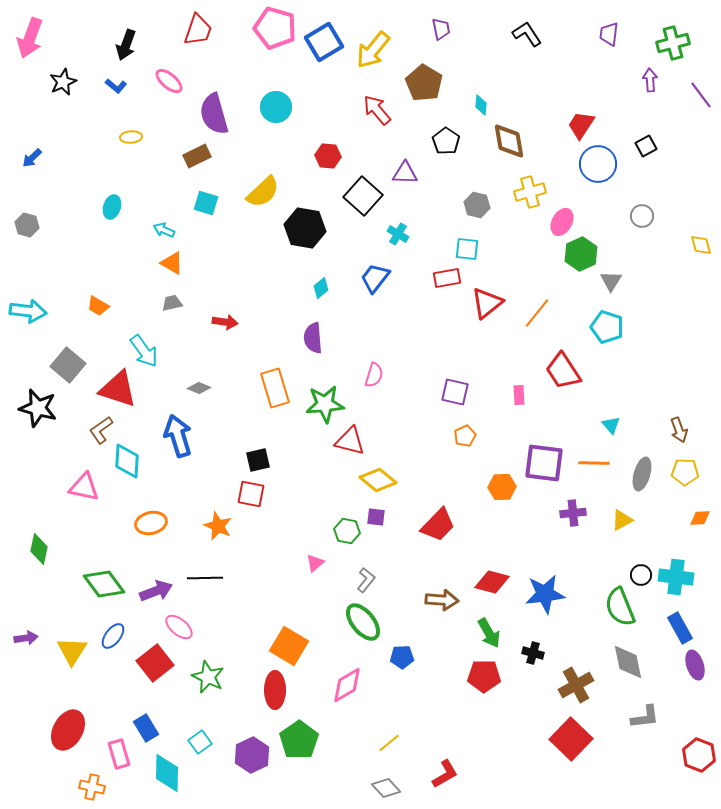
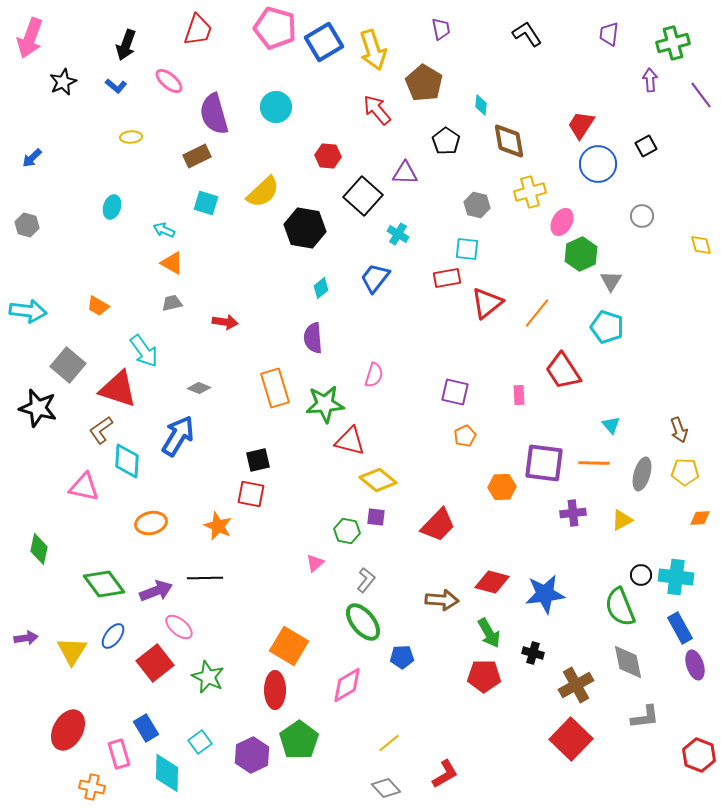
yellow arrow at (373, 50): rotated 57 degrees counterclockwise
blue arrow at (178, 436): rotated 48 degrees clockwise
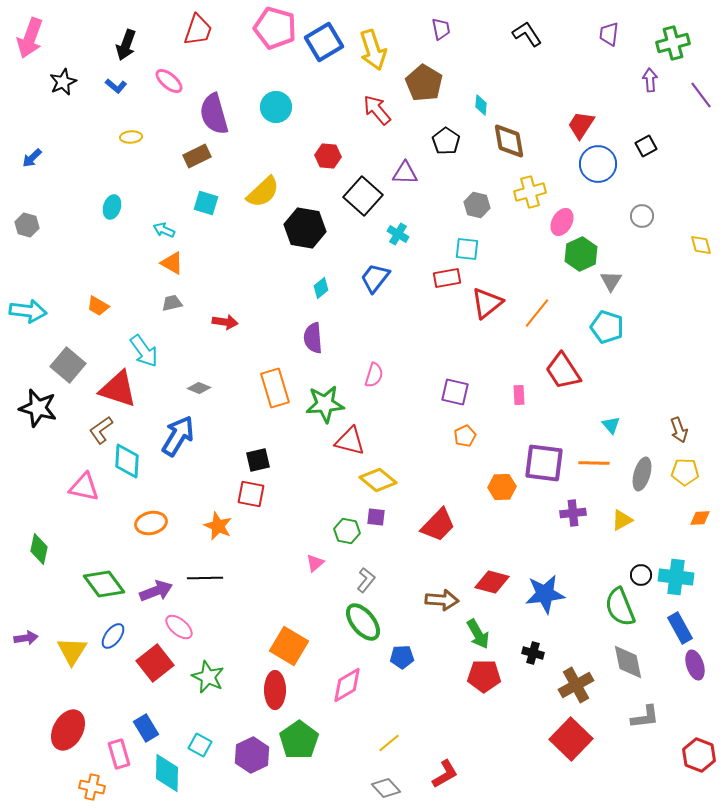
green arrow at (489, 633): moved 11 px left, 1 px down
cyan square at (200, 742): moved 3 px down; rotated 25 degrees counterclockwise
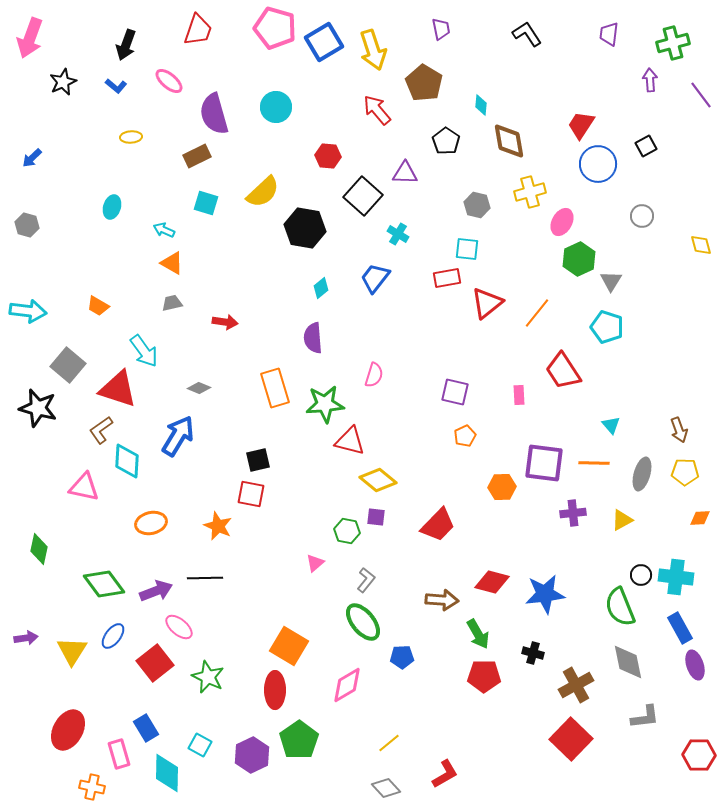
green hexagon at (581, 254): moved 2 px left, 5 px down
red hexagon at (699, 755): rotated 20 degrees counterclockwise
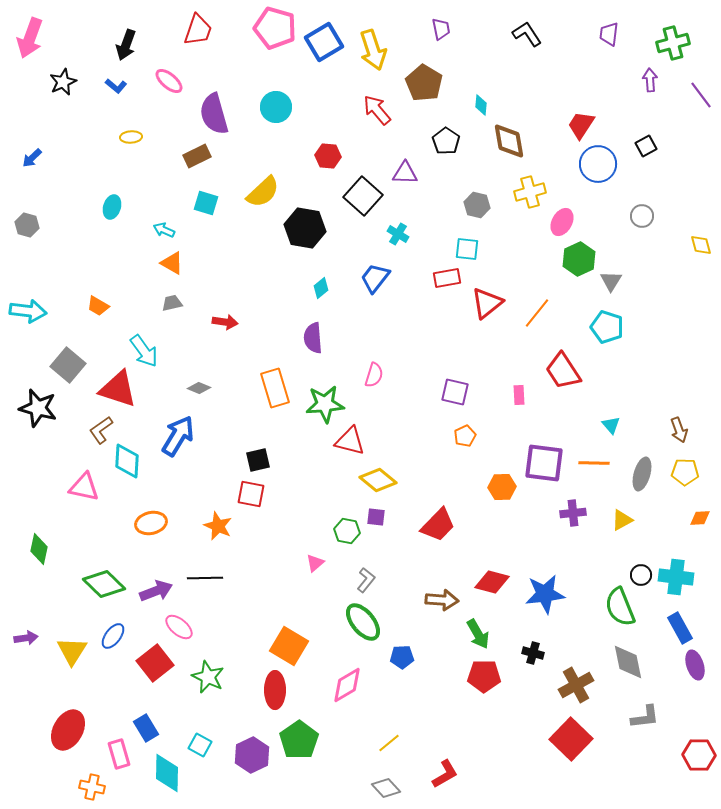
green diamond at (104, 584): rotated 9 degrees counterclockwise
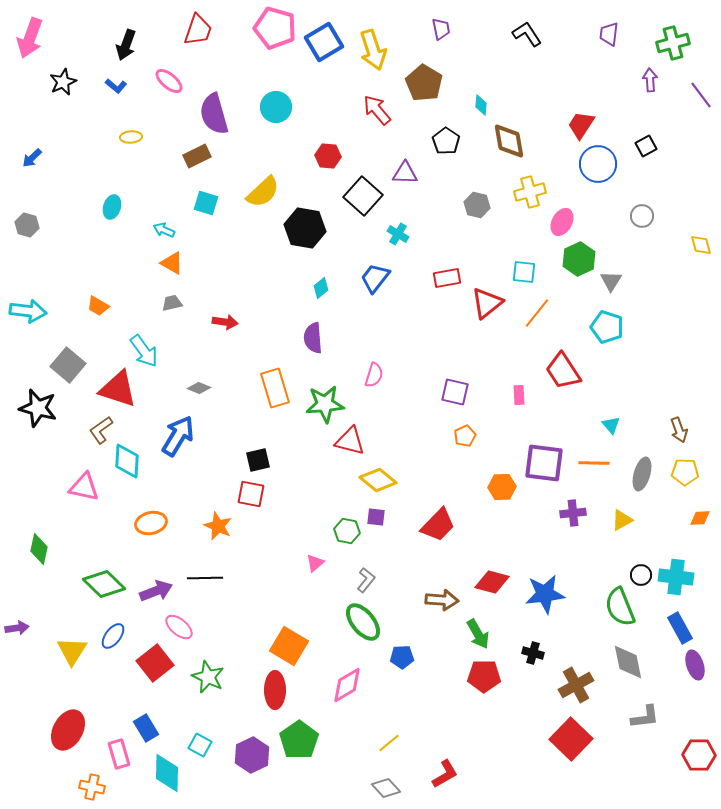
cyan square at (467, 249): moved 57 px right, 23 px down
purple arrow at (26, 638): moved 9 px left, 10 px up
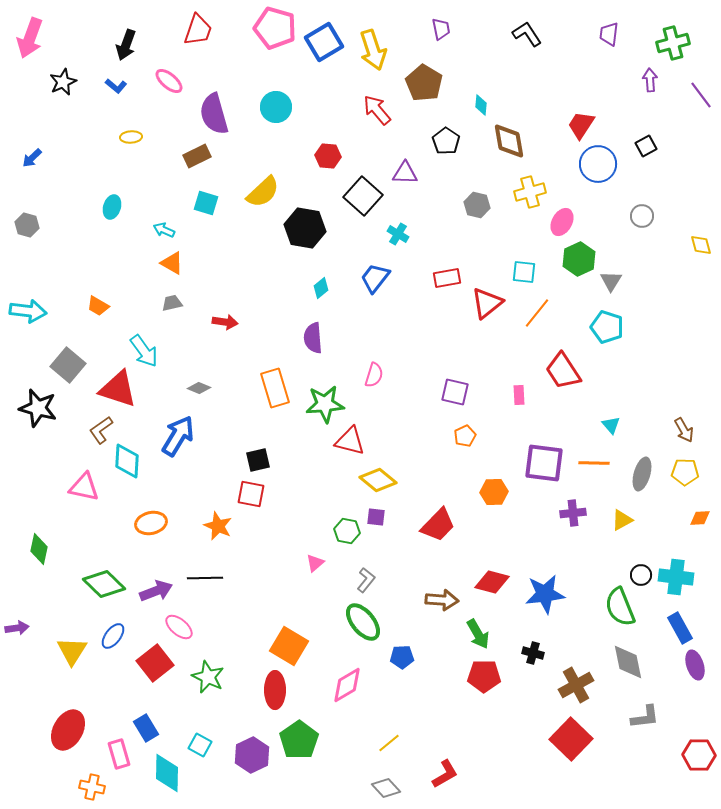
brown arrow at (679, 430): moved 5 px right; rotated 10 degrees counterclockwise
orange hexagon at (502, 487): moved 8 px left, 5 px down
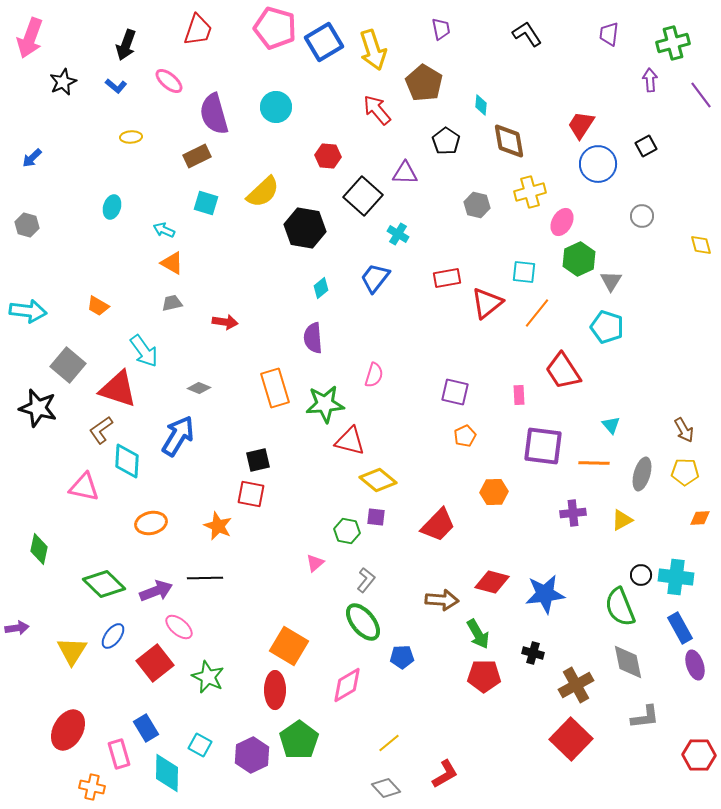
purple square at (544, 463): moved 1 px left, 17 px up
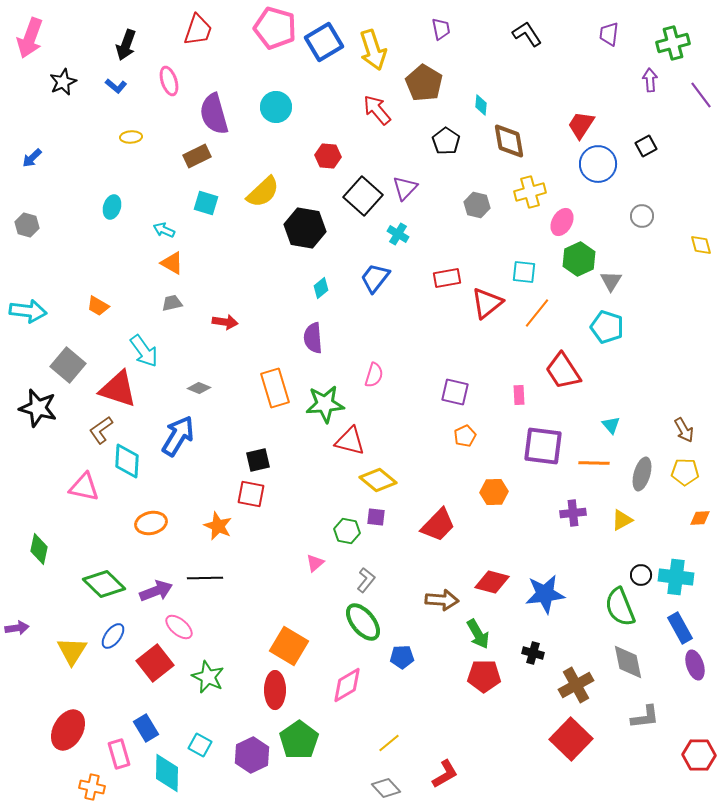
pink ellipse at (169, 81): rotated 32 degrees clockwise
purple triangle at (405, 173): moved 15 px down; rotated 48 degrees counterclockwise
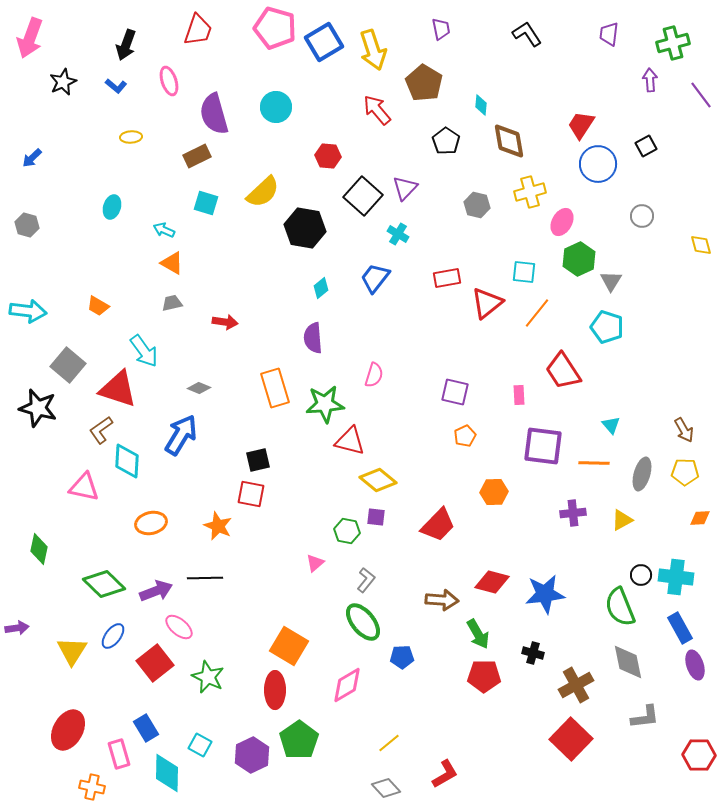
blue arrow at (178, 436): moved 3 px right, 1 px up
